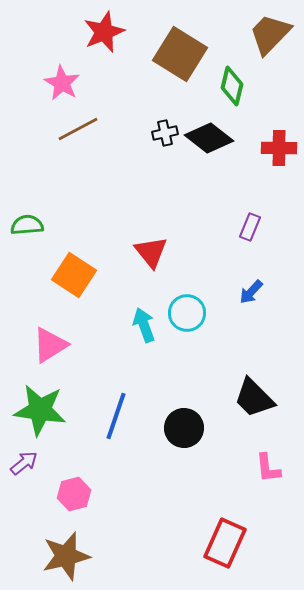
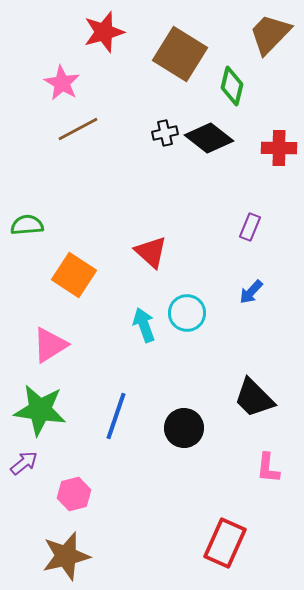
red star: rotated 6 degrees clockwise
red triangle: rotated 9 degrees counterclockwise
pink L-shape: rotated 12 degrees clockwise
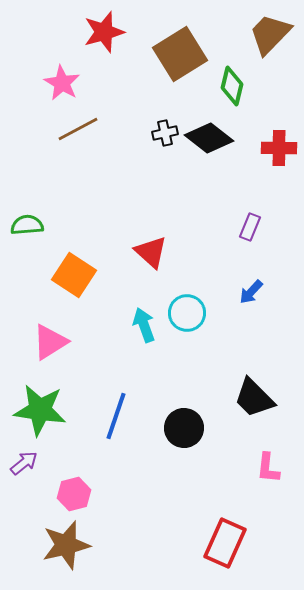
brown square: rotated 26 degrees clockwise
pink triangle: moved 3 px up
brown star: moved 11 px up
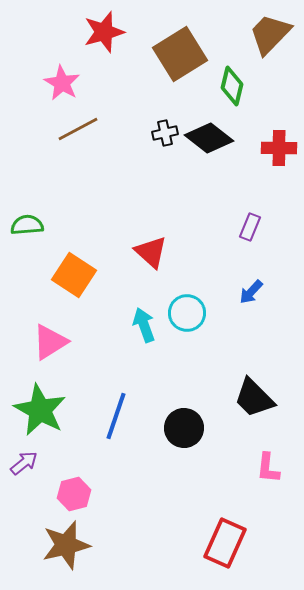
green star: rotated 20 degrees clockwise
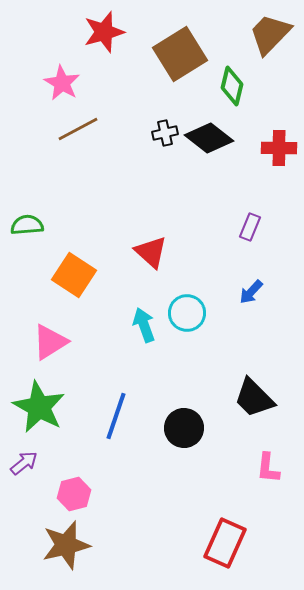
green star: moved 1 px left, 3 px up
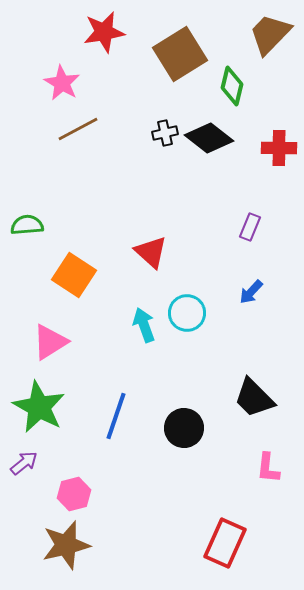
red star: rotated 6 degrees clockwise
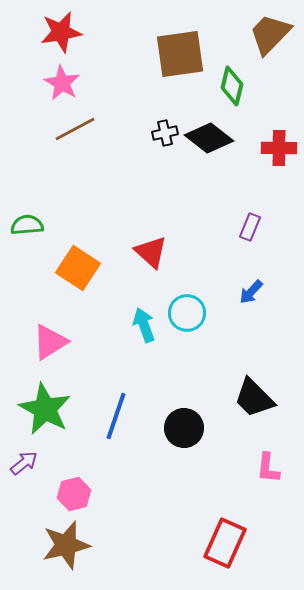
red star: moved 43 px left
brown square: rotated 24 degrees clockwise
brown line: moved 3 px left
orange square: moved 4 px right, 7 px up
green star: moved 6 px right, 2 px down
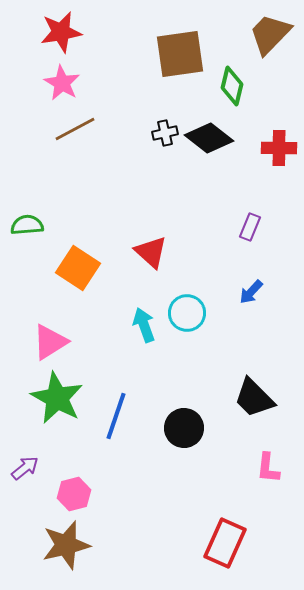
green star: moved 12 px right, 11 px up
purple arrow: moved 1 px right, 5 px down
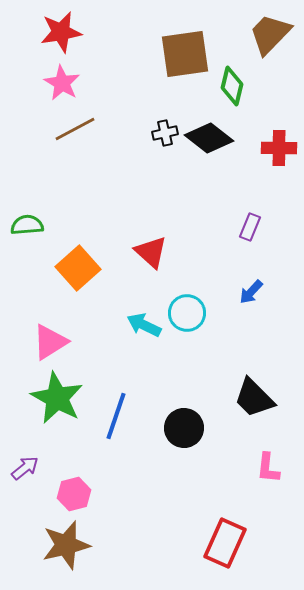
brown square: moved 5 px right
orange square: rotated 15 degrees clockwise
cyan arrow: rotated 44 degrees counterclockwise
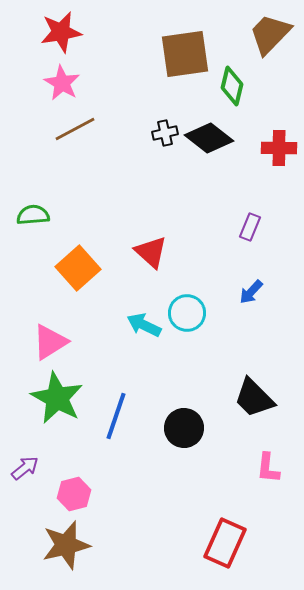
green semicircle: moved 6 px right, 10 px up
